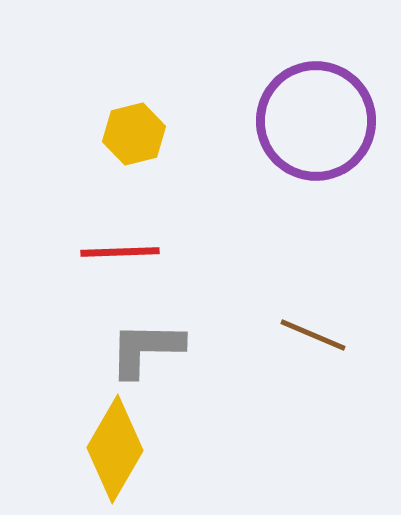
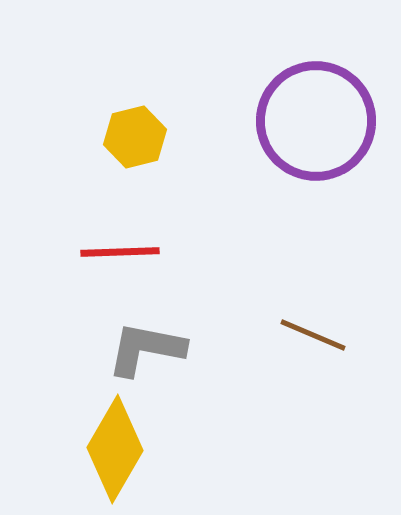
yellow hexagon: moved 1 px right, 3 px down
gray L-shape: rotated 10 degrees clockwise
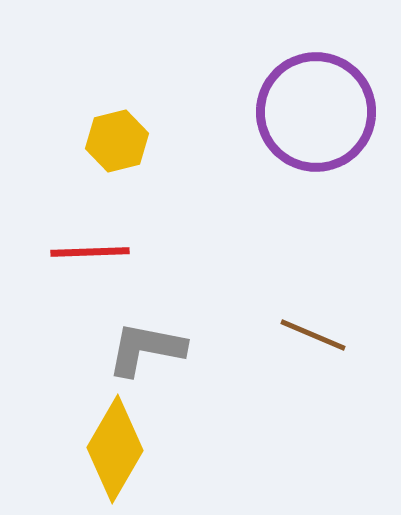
purple circle: moved 9 px up
yellow hexagon: moved 18 px left, 4 px down
red line: moved 30 px left
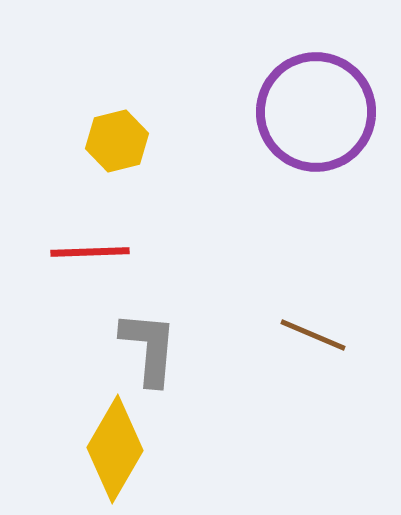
gray L-shape: moved 3 px right, 1 px up; rotated 84 degrees clockwise
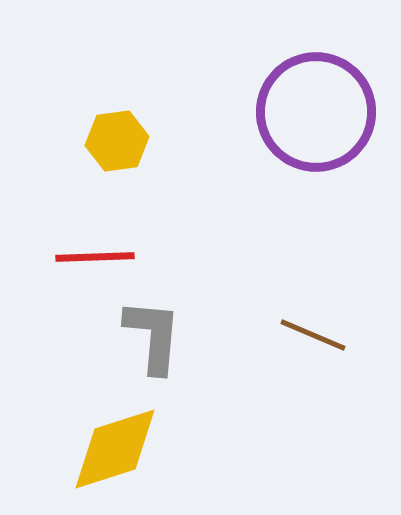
yellow hexagon: rotated 6 degrees clockwise
red line: moved 5 px right, 5 px down
gray L-shape: moved 4 px right, 12 px up
yellow diamond: rotated 42 degrees clockwise
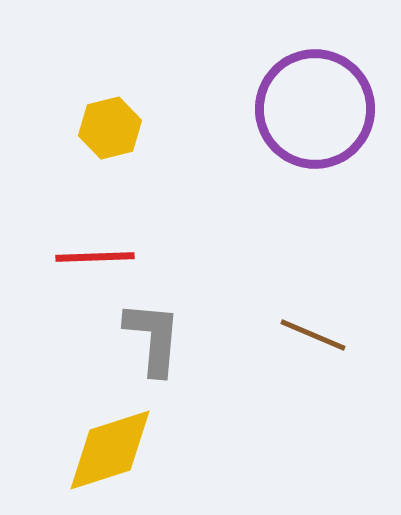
purple circle: moved 1 px left, 3 px up
yellow hexagon: moved 7 px left, 13 px up; rotated 6 degrees counterclockwise
gray L-shape: moved 2 px down
yellow diamond: moved 5 px left, 1 px down
